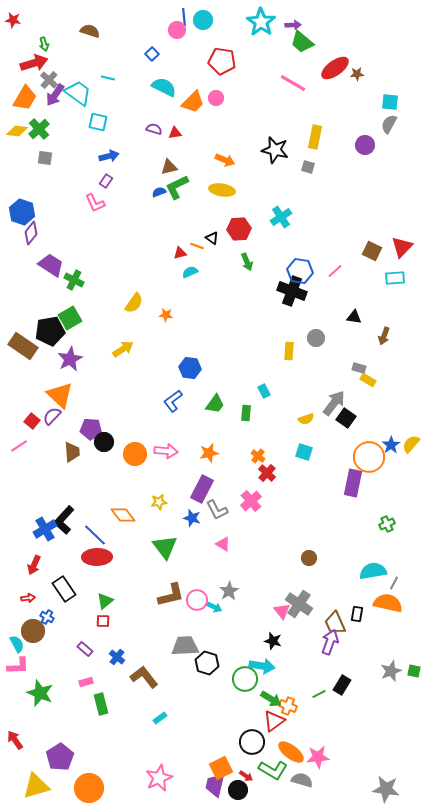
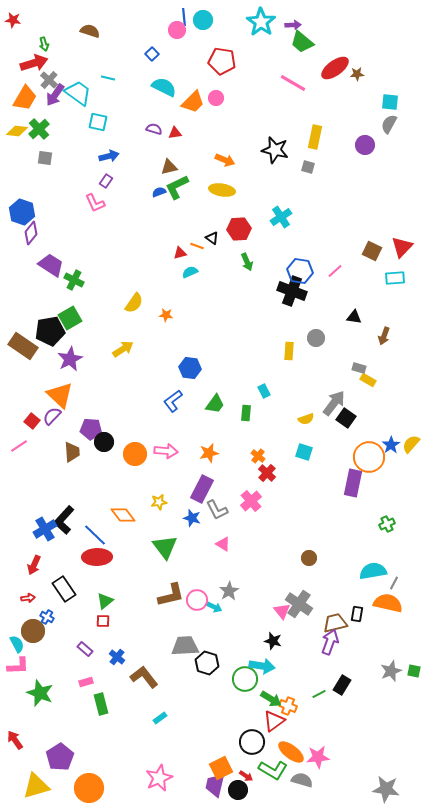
brown trapezoid at (335, 623): rotated 100 degrees clockwise
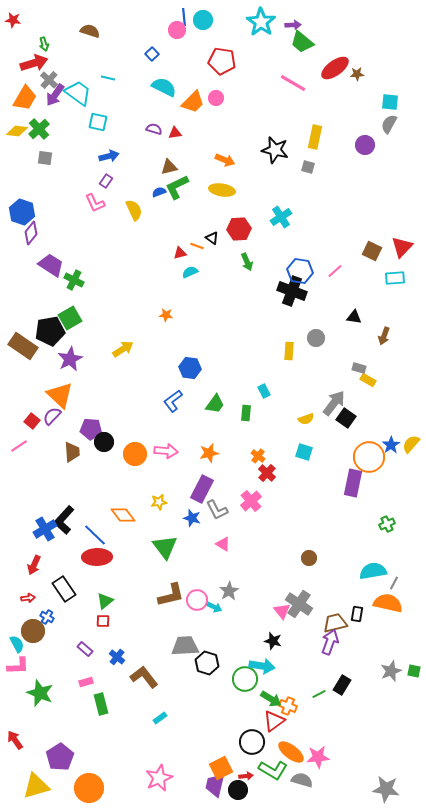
yellow semicircle at (134, 303): moved 93 px up; rotated 60 degrees counterclockwise
red arrow at (246, 776): rotated 40 degrees counterclockwise
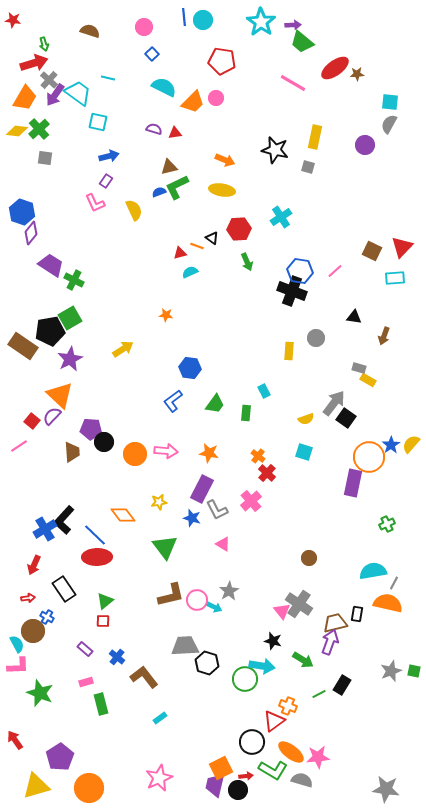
pink circle at (177, 30): moved 33 px left, 3 px up
orange star at (209, 453): rotated 24 degrees clockwise
green arrow at (271, 699): moved 32 px right, 39 px up
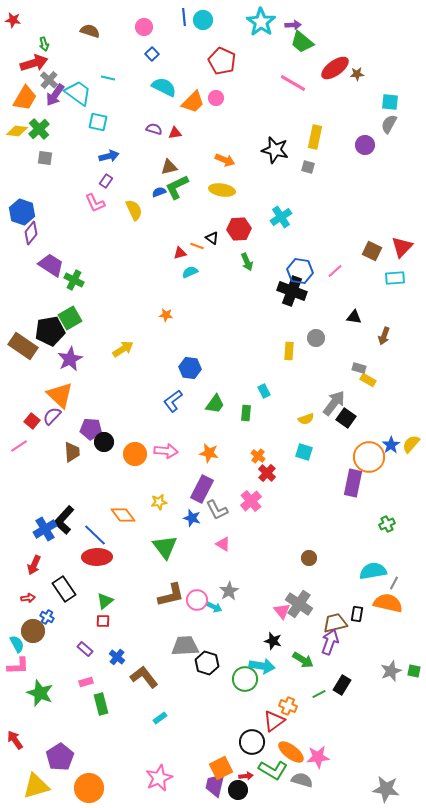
red pentagon at (222, 61): rotated 16 degrees clockwise
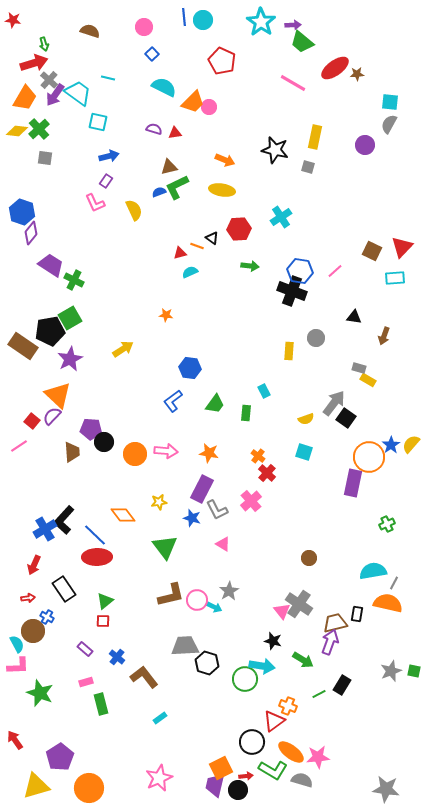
pink circle at (216, 98): moved 7 px left, 9 px down
green arrow at (247, 262): moved 3 px right, 4 px down; rotated 60 degrees counterclockwise
orange triangle at (60, 395): moved 2 px left
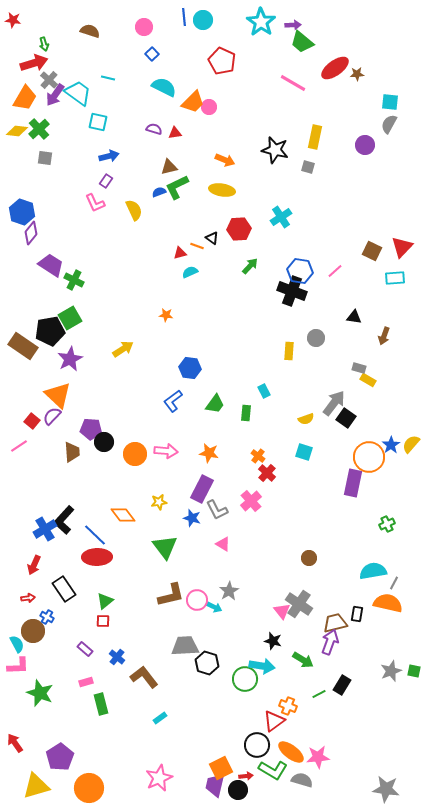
green arrow at (250, 266): rotated 54 degrees counterclockwise
red arrow at (15, 740): moved 3 px down
black circle at (252, 742): moved 5 px right, 3 px down
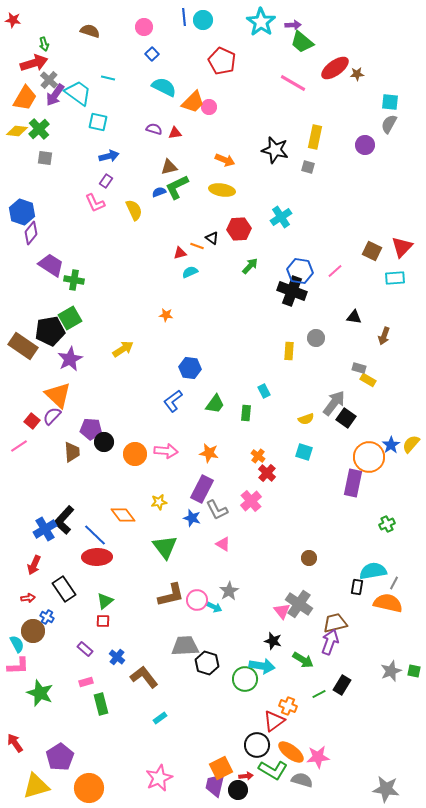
green cross at (74, 280): rotated 18 degrees counterclockwise
black rectangle at (357, 614): moved 27 px up
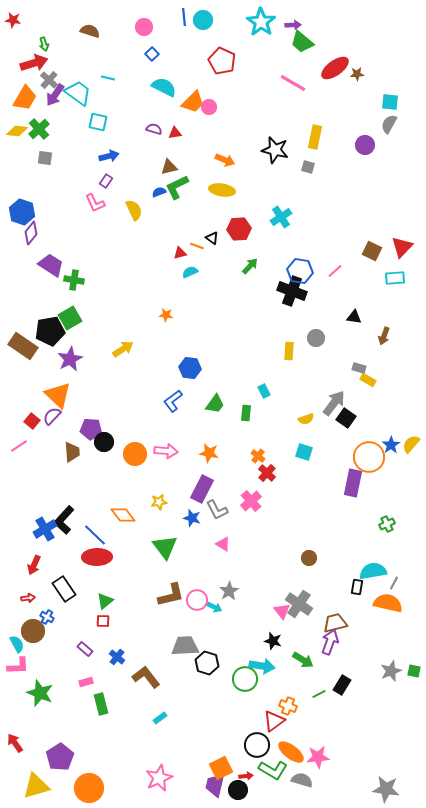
brown L-shape at (144, 677): moved 2 px right
